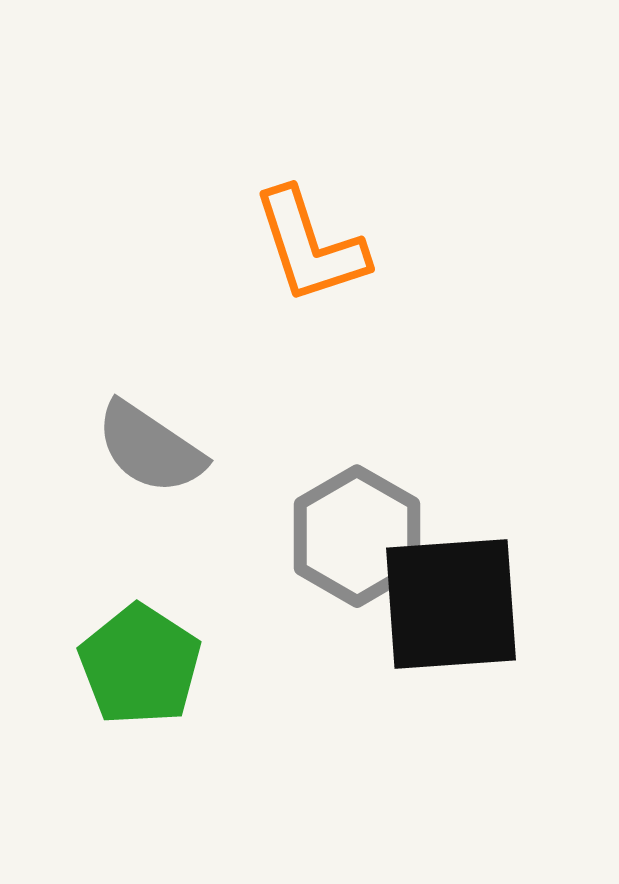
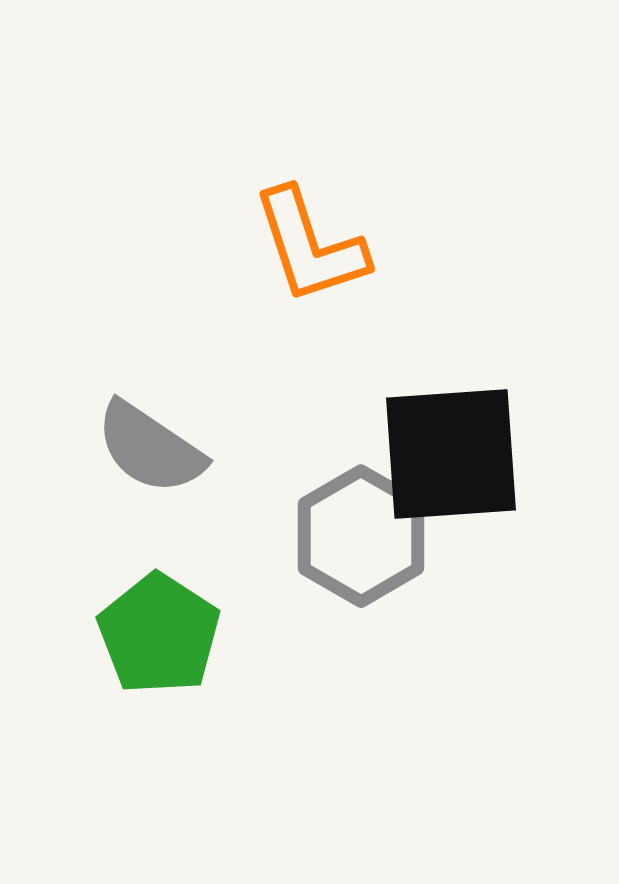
gray hexagon: moved 4 px right
black square: moved 150 px up
green pentagon: moved 19 px right, 31 px up
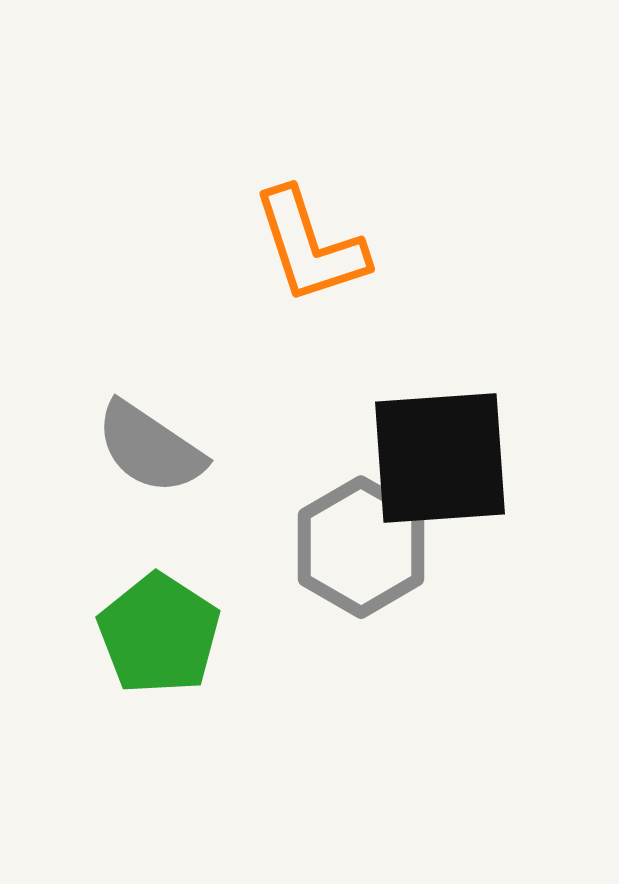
black square: moved 11 px left, 4 px down
gray hexagon: moved 11 px down
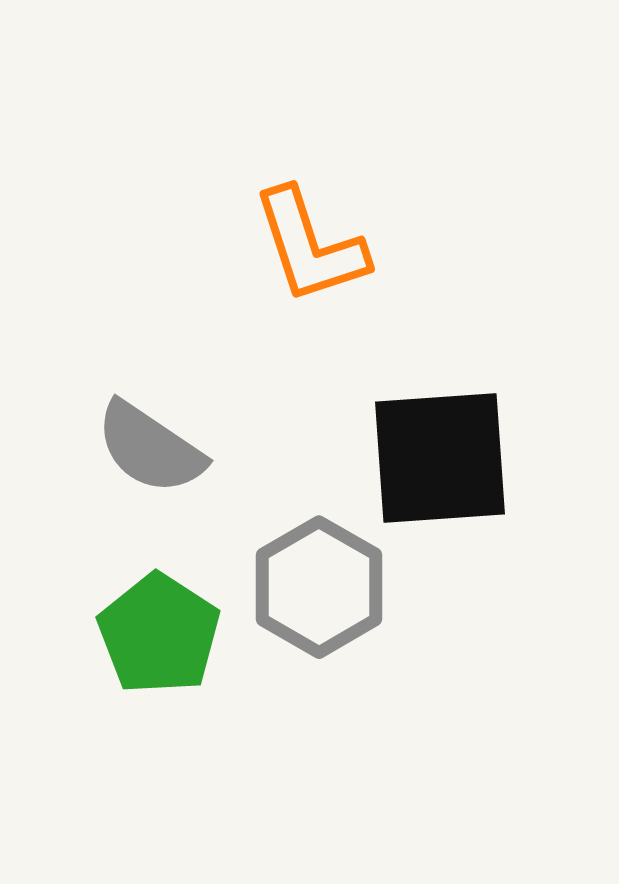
gray hexagon: moved 42 px left, 40 px down
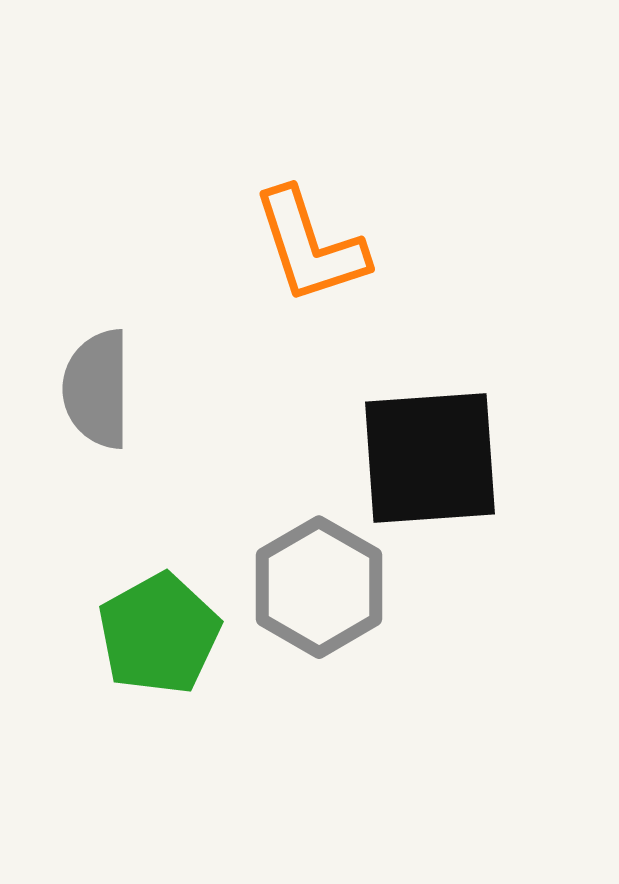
gray semicircle: moved 53 px left, 59 px up; rotated 56 degrees clockwise
black square: moved 10 px left
green pentagon: rotated 10 degrees clockwise
